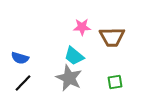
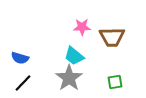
gray star: rotated 12 degrees clockwise
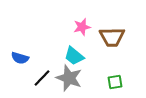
pink star: rotated 12 degrees counterclockwise
gray star: rotated 16 degrees counterclockwise
black line: moved 19 px right, 5 px up
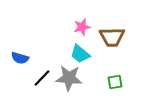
cyan trapezoid: moved 6 px right, 2 px up
gray star: rotated 16 degrees counterclockwise
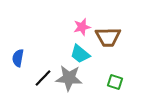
brown trapezoid: moved 4 px left
blue semicircle: moved 2 px left; rotated 84 degrees clockwise
black line: moved 1 px right
green square: rotated 28 degrees clockwise
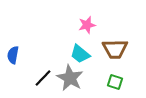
pink star: moved 5 px right, 2 px up
brown trapezoid: moved 7 px right, 12 px down
blue semicircle: moved 5 px left, 3 px up
gray star: moved 1 px right; rotated 24 degrees clockwise
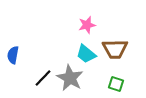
cyan trapezoid: moved 6 px right
green square: moved 1 px right, 2 px down
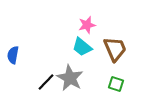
brown trapezoid: rotated 112 degrees counterclockwise
cyan trapezoid: moved 4 px left, 7 px up
black line: moved 3 px right, 4 px down
